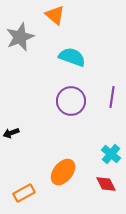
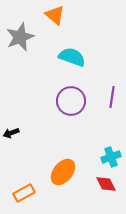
cyan cross: moved 3 px down; rotated 30 degrees clockwise
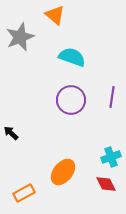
purple circle: moved 1 px up
black arrow: rotated 63 degrees clockwise
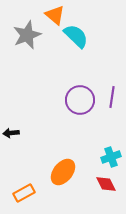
gray star: moved 7 px right, 2 px up
cyan semicircle: moved 4 px right, 21 px up; rotated 24 degrees clockwise
purple circle: moved 9 px right
black arrow: rotated 49 degrees counterclockwise
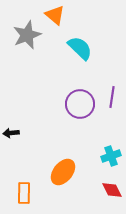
cyan semicircle: moved 4 px right, 12 px down
purple circle: moved 4 px down
cyan cross: moved 1 px up
red diamond: moved 6 px right, 6 px down
orange rectangle: rotated 60 degrees counterclockwise
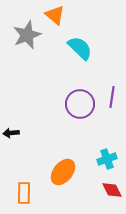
cyan cross: moved 4 px left, 3 px down
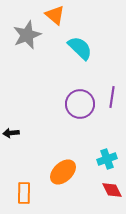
orange ellipse: rotated 8 degrees clockwise
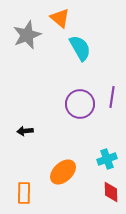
orange triangle: moved 5 px right, 3 px down
cyan semicircle: rotated 16 degrees clockwise
black arrow: moved 14 px right, 2 px up
red diamond: moved 1 px left, 2 px down; rotated 25 degrees clockwise
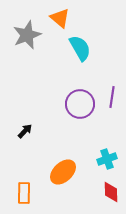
black arrow: rotated 140 degrees clockwise
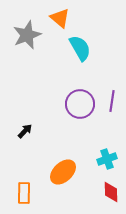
purple line: moved 4 px down
